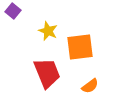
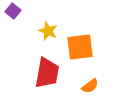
red trapezoid: rotated 32 degrees clockwise
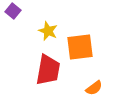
red trapezoid: moved 1 px right, 3 px up
orange semicircle: moved 4 px right, 2 px down
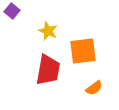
purple square: moved 1 px left
orange square: moved 3 px right, 4 px down
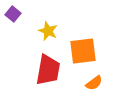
purple square: moved 1 px right, 3 px down
orange semicircle: moved 5 px up
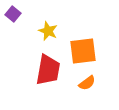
orange semicircle: moved 7 px left
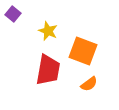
orange square: rotated 28 degrees clockwise
orange semicircle: moved 2 px right, 1 px down
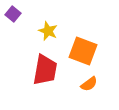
red trapezoid: moved 3 px left
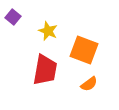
purple square: moved 3 px down
orange square: moved 1 px right, 1 px up
